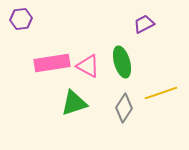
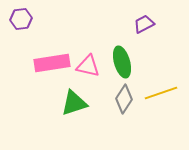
pink triangle: rotated 15 degrees counterclockwise
gray diamond: moved 9 px up
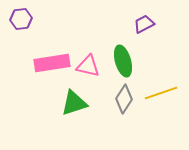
green ellipse: moved 1 px right, 1 px up
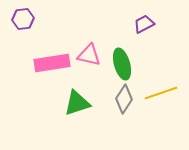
purple hexagon: moved 2 px right
green ellipse: moved 1 px left, 3 px down
pink triangle: moved 1 px right, 11 px up
green triangle: moved 3 px right
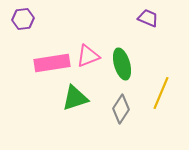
purple trapezoid: moved 4 px right, 6 px up; rotated 50 degrees clockwise
pink triangle: moved 1 px left, 1 px down; rotated 35 degrees counterclockwise
yellow line: rotated 48 degrees counterclockwise
gray diamond: moved 3 px left, 10 px down
green triangle: moved 2 px left, 5 px up
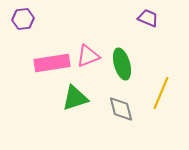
gray diamond: rotated 48 degrees counterclockwise
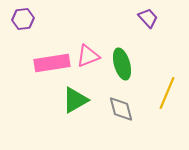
purple trapezoid: rotated 25 degrees clockwise
yellow line: moved 6 px right
green triangle: moved 2 px down; rotated 12 degrees counterclockwise
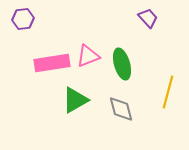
yellow line: moved 1 px right, 1 px up; rotated 8 degrees counterclockwise
